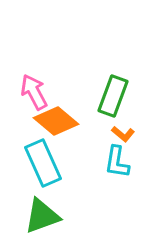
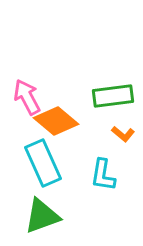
pink arrow: moved 7 px left, 5 px down
green rectangle: rotated 63 degrees clockwise
cyan L-shape: moved 14 px left, 13 px down
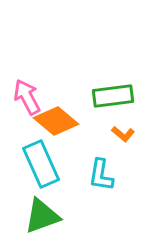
cyan rectangle: moved 2 px left, 1 px down
cyan L-shape: moved 2 px left
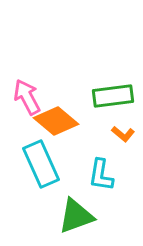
green triangle: moved 34 px right
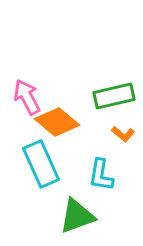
green rectangle: moved 1 px right; rotated 6 degrees counterclockwise
orange diamond: moved 1 px right, 1 px down
green triangle: moved 1 px right
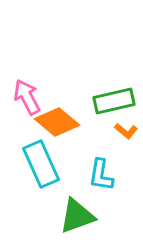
green rectangle: moved 5 px down
orange L-shape: moved 3 px right, 3 px up
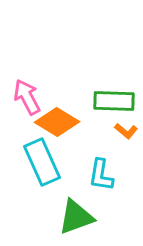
green rectangle: rotated 15 degrees clockwise
orange diamond: rotated 9 degrees counterclockwise
cyan rectangle: moved 1 px right, 2 px up
green triangle: moved 1 px left, 1 px down
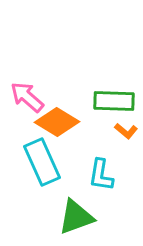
pink arrow: rotated 21 degrees counterclockwise
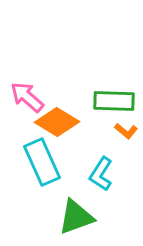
cyan L-shape: moved 1 px up; rotated 24 degrees clockwise
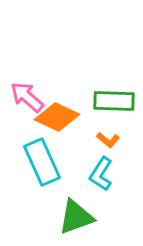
orange diamond: moved 5 px up; rotated 6 degrees counterclockwise
orange L-shape: moved 18 px left, 9 px down
